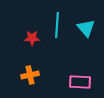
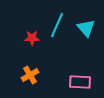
cyan line: rotated 20 degrees clockwise
orange cross: rotated 18 degrees counterclockwise
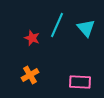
red star: rotated 21 degrees clockwise
